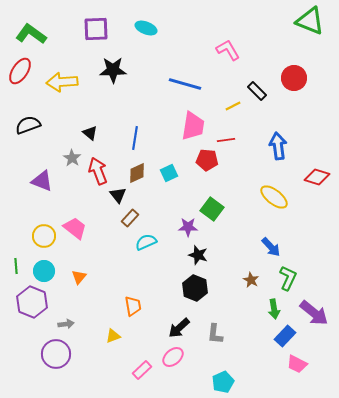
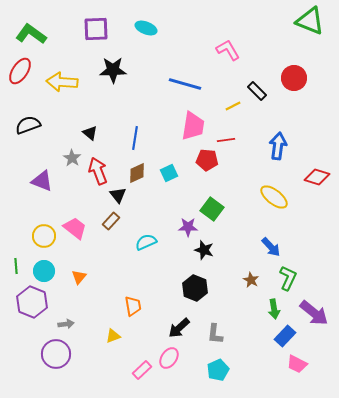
yellow arrow at (62, 82): rotated 8 degrees clockwise
blue arrow at (278, 146): rotated 16 degrees clockwise
brown rectangle at (130, 218): moved 19 px left, 3 px down
black star at (198, 255): moved 6 px right, 5 px up
pink ellipse at (173, 357): moved 4 px left, 1 px down; rotated 15 degrees counterclockwise
cyan pentagon at (223, 382): moved 5 px left, 12 px up
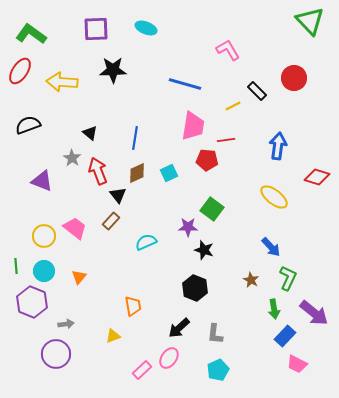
green triangle at (310, 21): rotated 24 degrees clockwise
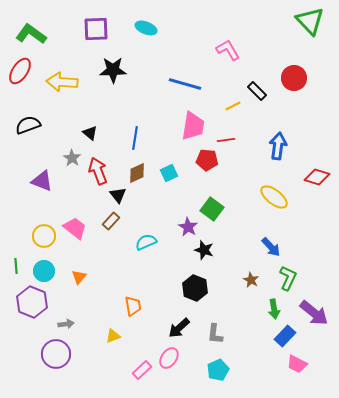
purple star at (188, 227): rotated 30 degrees clockwise
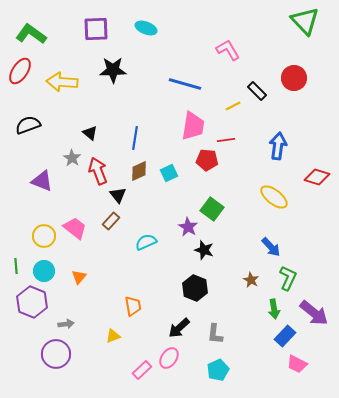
green triangle at (310, 21): moved 5 px left
brown diamond at (137, 173): moved 2 px right, 2 px up
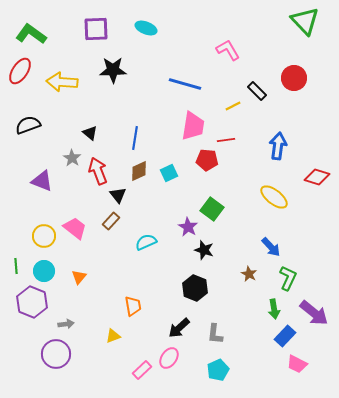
brown star at (251, 280): moved 2 px left, 6 px up
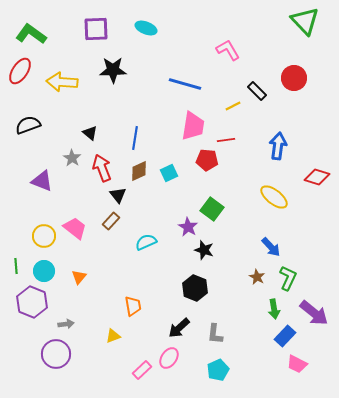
red arrow at (98, 171): moved 4 px right, 3 px up
brown star at (249, 274): moved 8 px right, 3 px down
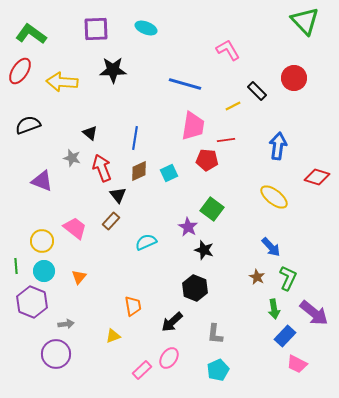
gray star at (72, 158): rotated 18 degrees counterclockwise
yellow circle at (44, 236): moved 2 px left, 5 px down
black arrow at (179, 328): moved 7 px left, 6 px up
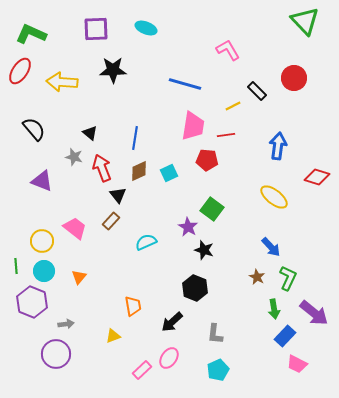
green L-shape at (31, 34): rotated 12 degrees counterclockwise
black semicircle at (28, 125): moved 6 px right, 4 px down; rotated 70 degrees clockwise
red line at (226, 140): moved 5 px up
gray star at (72, 158): moved 2 px right, 1 px up
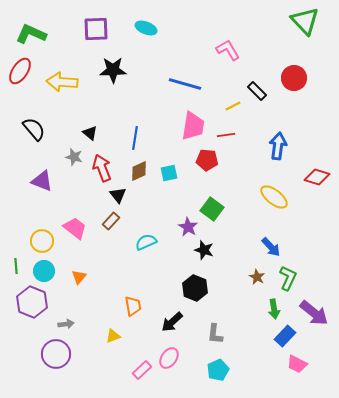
cyan square at (169, 173): rotated 12 degrees clockwise
